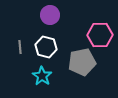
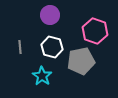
pink hexagon: moved 5 px left, 4 px up; rotated 20 degrees clockwise
white hexagon: moved 6 px right
gray pentagon: moved 1 px left, 1 px up
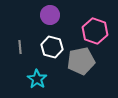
cyan star: moved 5 px left, 3 px down
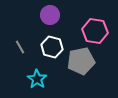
pink hexagon: rotated 10 degrees counterclockwise
gray line: rotated 24 degrees counterclockwise
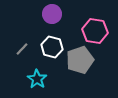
purple circle: moved 2 px right, 1 px up
gray line: moved 2 px right, 2 px down; rotated 72 degrees clockwise
gray pentagon: moved 1 px left, 1 px up; rotated 8 degrees counterclockwise
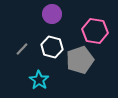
cyan star: moved 2 px right, 1 px down
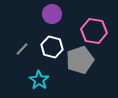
pink hexagon: moved 1 px left
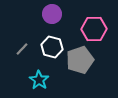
pink hexagon: moved 2 px up; rotated 10 degrees counterclockwise
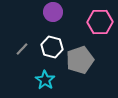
purple circle: moved 1 px right, 2 px up
pink hexagon: moved 6 px right, 7 px up
cyan star: moved 6 px right
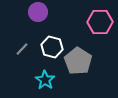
purple circle: moved 15 px left
gray pentagon: moved 2 px left, 1 px down; rotated 20 degrees counterclockwise
